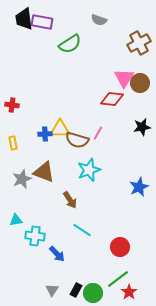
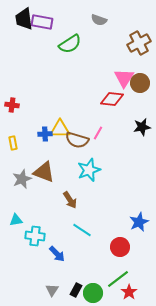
blue star: moved 35 px down
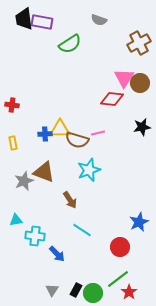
pink line: rotated 48 degrees clockwise
gray star: moved 2 px right, 2 px down
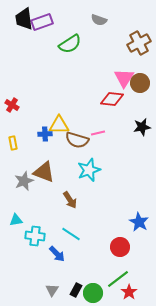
purple rectangle: rotated 30 degrees counterclockwise
red cross: rotated 24 degrees clockwise
yellow triangle: moved 1 px left, 4 px up
blue star: rotated 18 degrees counterclockwise
cyan line: moved 11 px left, 4 px down
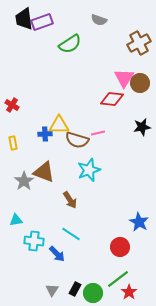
gray star: rotated 12 degrees counterclockwise
cyan cross: moved 1 px left, 5 px down
black rectangle: moved 1 px left, 1 px up
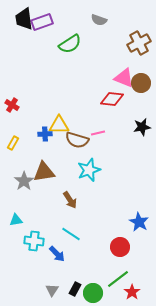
pink triangle: rotated 40 degrees counterclockwise
brown circle: moved 1 px right
yellow rectangle: rotated 40 degrees clockwise
brown triangle: rotated 30 degrees counterclockwise
red star: moved 3 px right
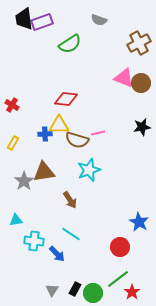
red diamond: moved 46 px left
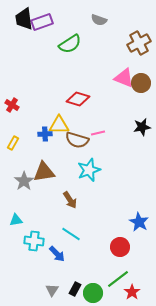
red diamond: moved 12 px right; rotated 10 degrees clockwise
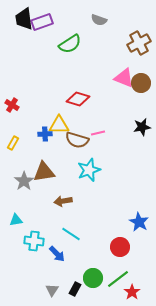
brown arrow: moved 7 px left, 1 px down; rotated 114 degrees clockwise
green circle: moved 15 px up
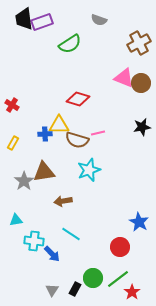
blue arrow: moved 5 px left
